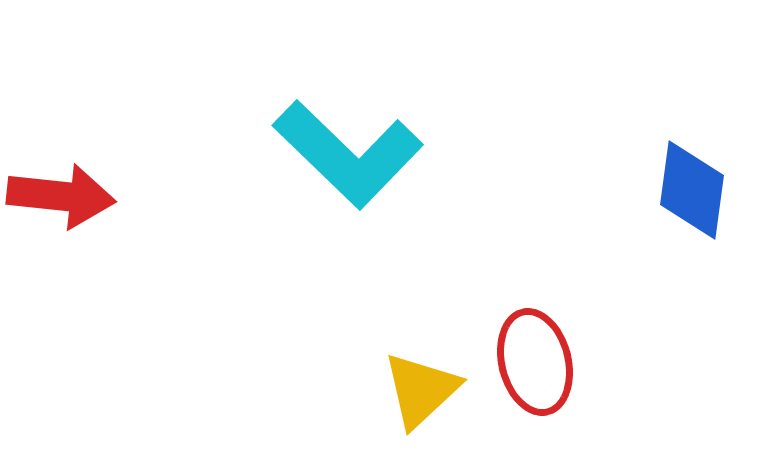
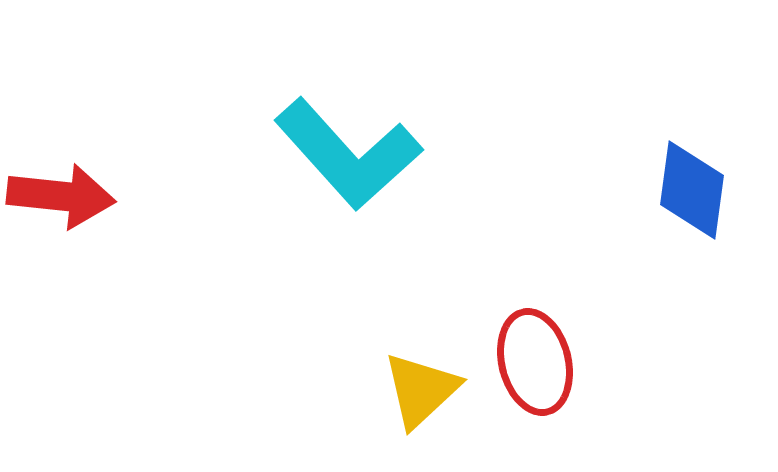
cyan L-shape: rotated 4 degrees clockwise
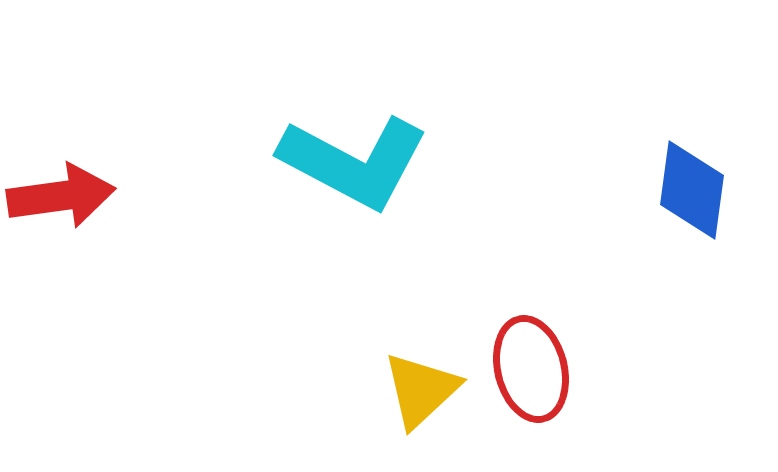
cyan L-shape: moved 6 px right, 8 px down; rotated 20 degrees counterclockwise
red arrow: rotated 14 degrees counterclockwise
red ellipse: moved 4 px left, 7 px down
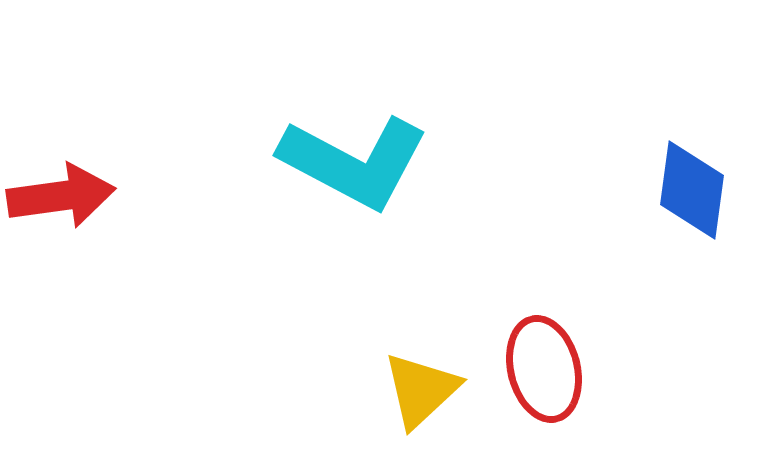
red ellipse: moved 13 px right
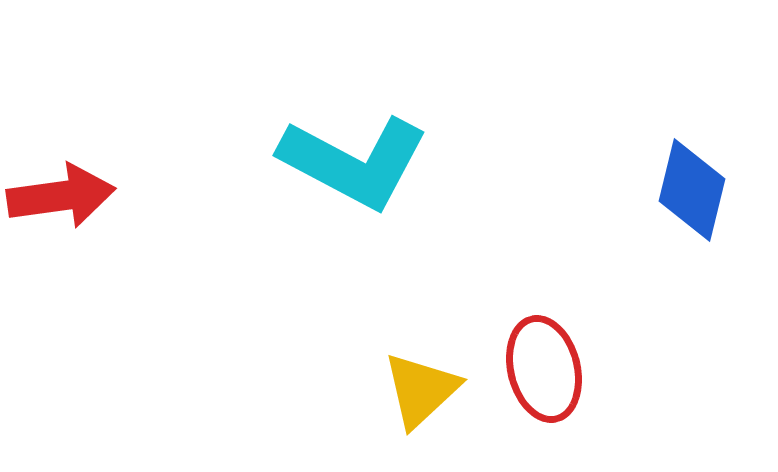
blue diamond: rotated 6 degrees clockwise
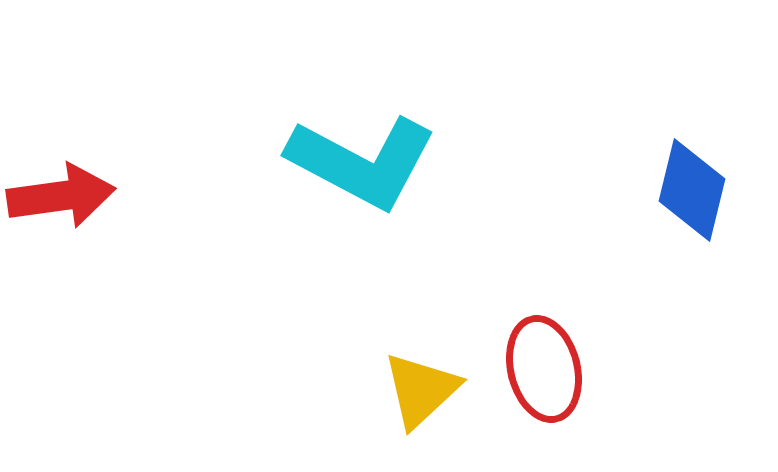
cyan L-shape: moved 8 px right
